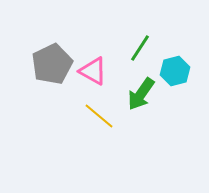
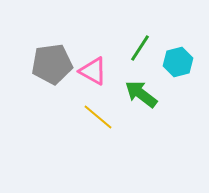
gray pentagon: rotated 18 degrees clockwise
cyan hexagon: moved 3 px right, 9 px up
green arrow: rotated 92 degrees clockwise
yellow line: moved 1 px left, 1 px down
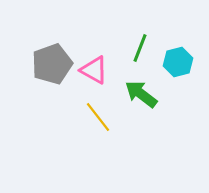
green line: rotated 12 degrees counterclockwise
gray pentagon: rotated 12 degrees counterclockwise
pink triangle: moved 1 px right, 1 px up
yellow line: rotated 12 degrees clockwise
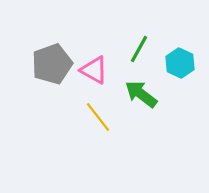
green line: moved 1 px left, 1 px down; rotated 8 degrees clockwise
cyan hexagon: moved 2 px right, 1 px down; rotated 20 degrees counterclockwise
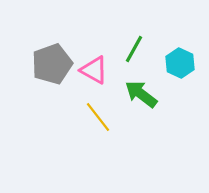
green line: moved 5 px left
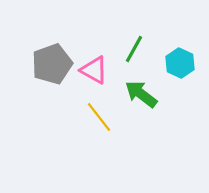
yellow line: moved 1 px right
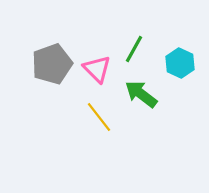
pink triangle: moved 3 px right, 1 px up; rotated 16 degrees clockwise
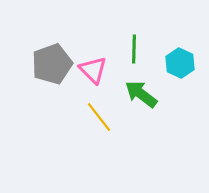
green line: rotated 28 degrees counterclockwise
pink triangle: moved 4 px left, 1 px down
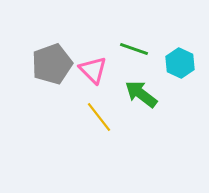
green line: rotated 72 degrees counterclockwise
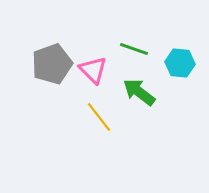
cyan hexagon: rotated 20 degrees counterclockwise
green arrow: moved 2 px left, 2 px up
